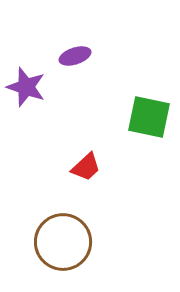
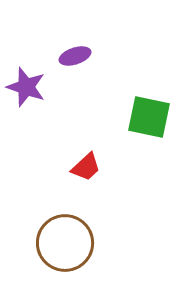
brown circle: moved 2 px right, 1 px down
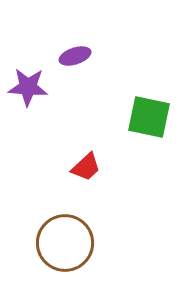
purple star: moved 2 px right; rotated 15 degrees counterclockwise
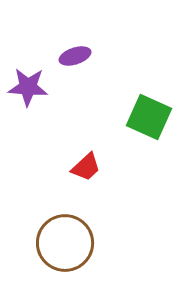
green square: rotated 12 degrees clockwise
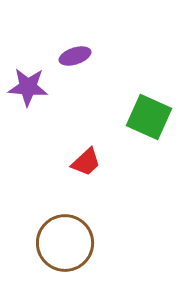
red trapezoid: moved 5 px up
